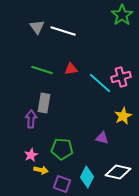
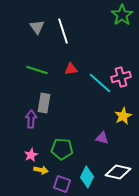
white line: rotated 55 degrees clockwise
green line: moved 5 px left
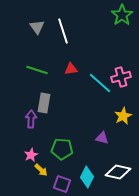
yellow arrow: rotated 32 degrees clockwise
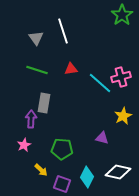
gray triangle: moved 1 px left, 11 px down
pink star: moved 7 px left, 10 px up
